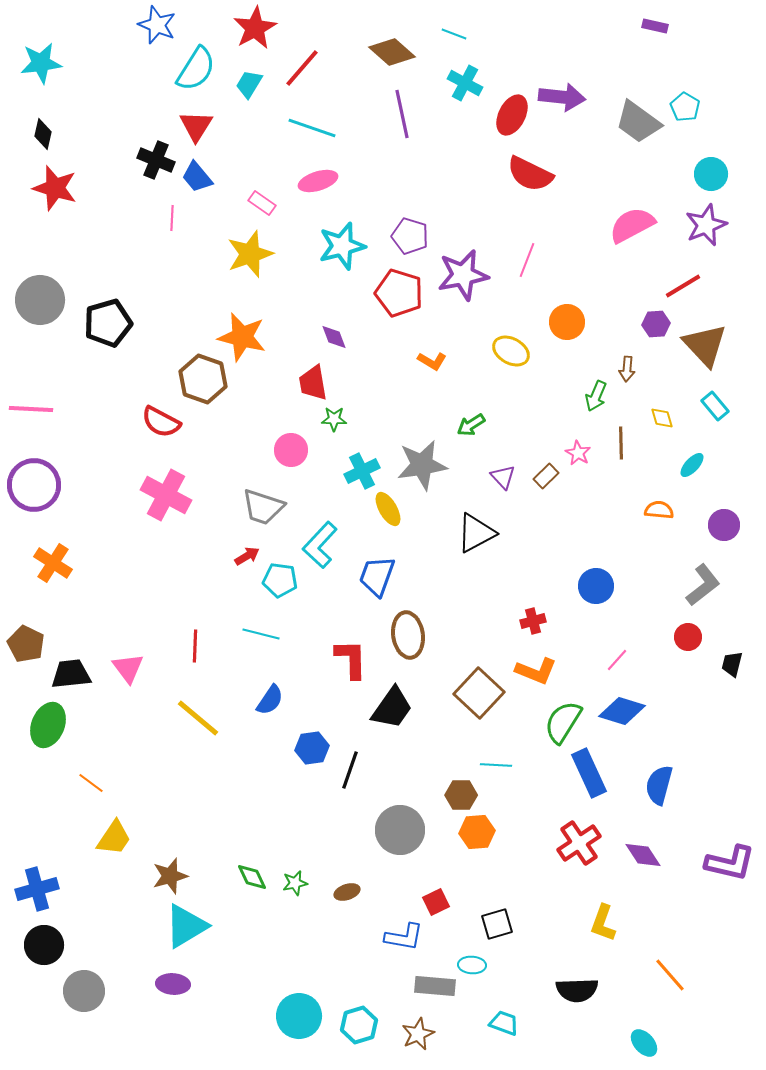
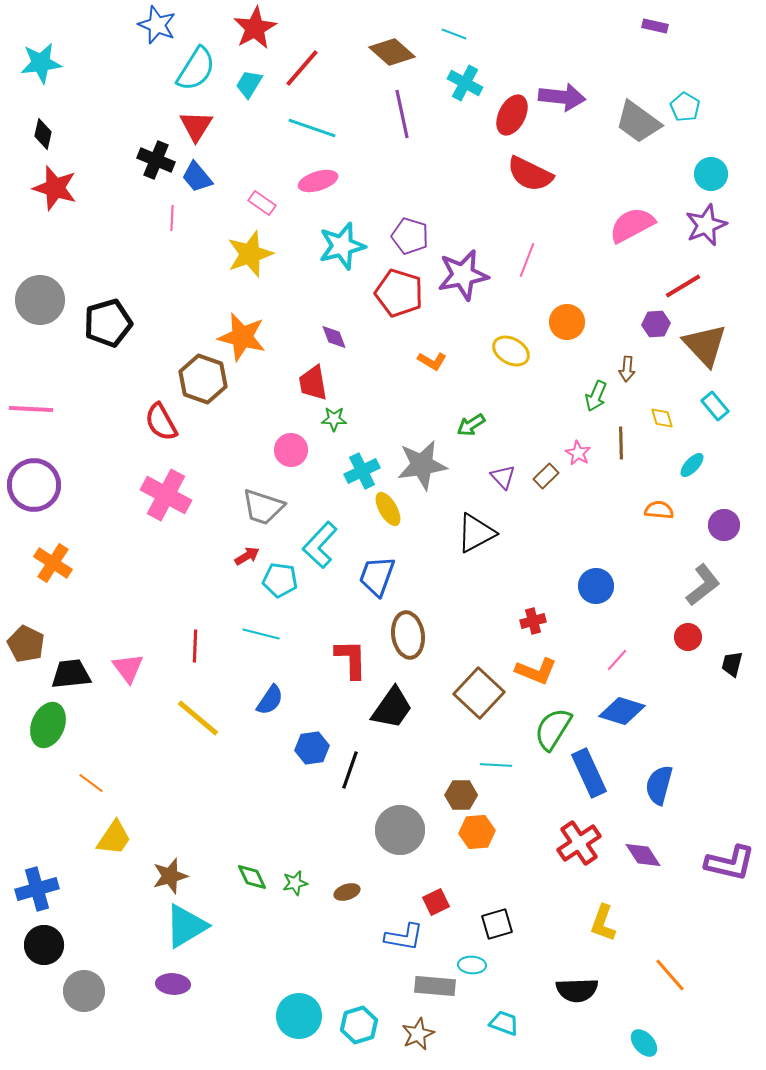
red semicircle at (161, 422): rotated 33 degrees clockwise
green semicircle at (563, 722): moved 10 px left, 7 px down
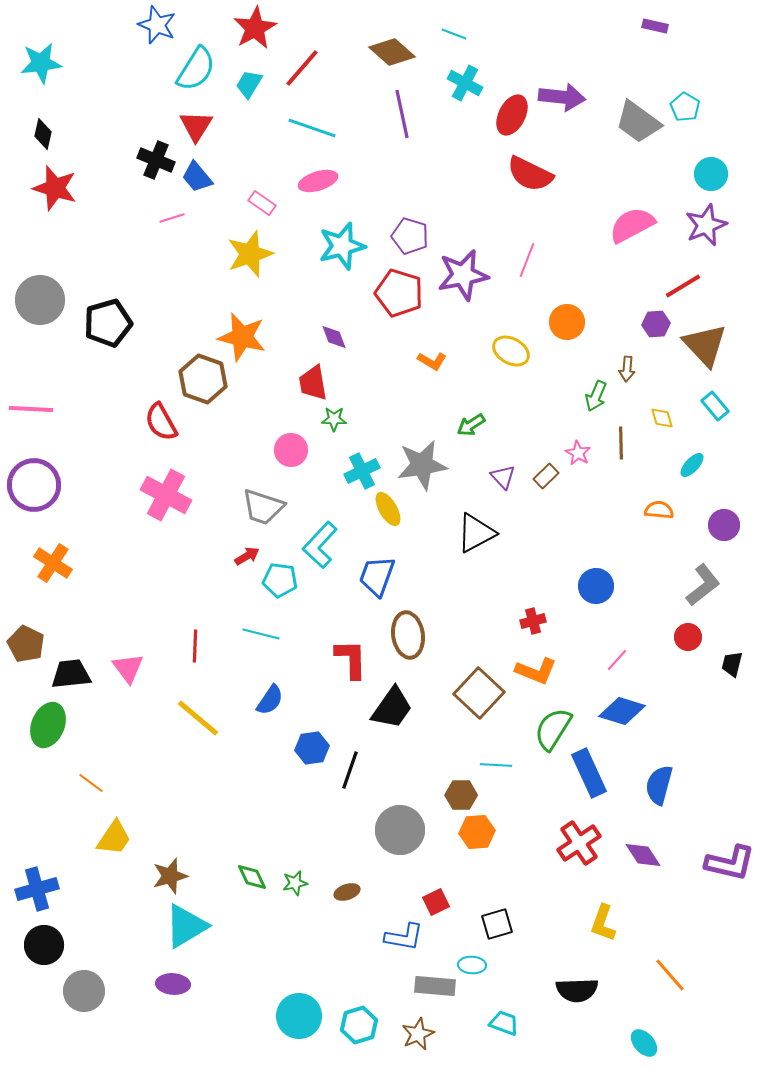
pink line at (172, 218): rotated 70 degrees clockwise
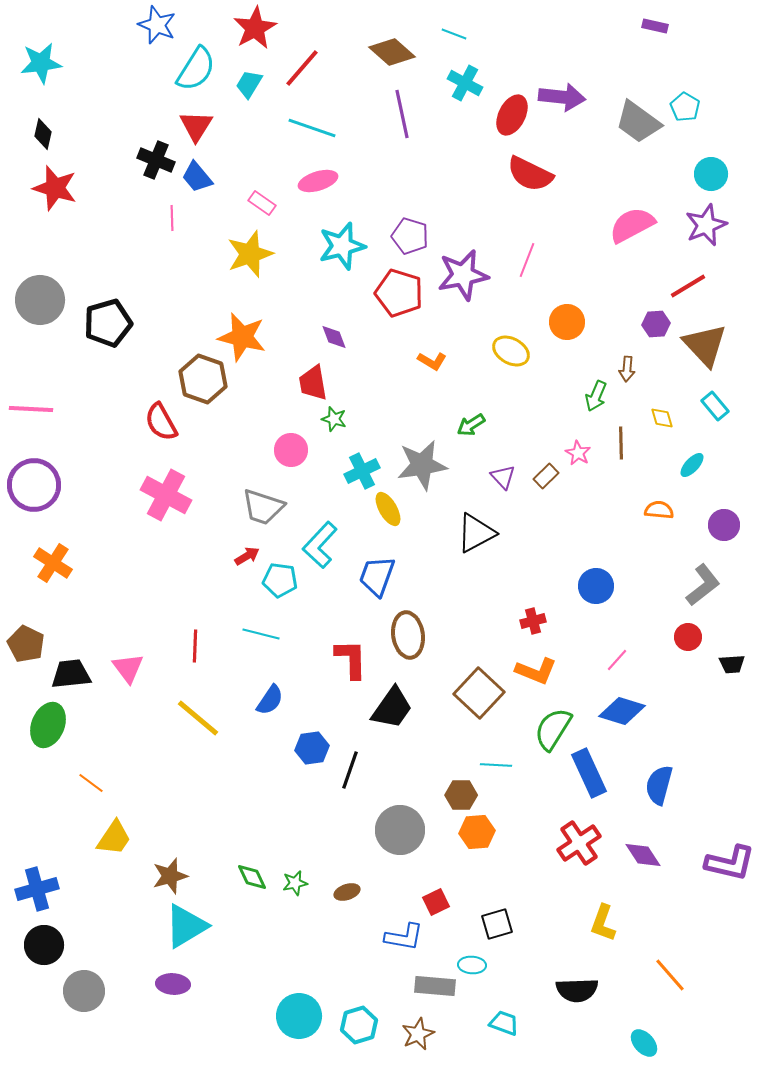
pink line at (172, 218): rotated 75 degrees counterclockwise
red line at (683, 286): moved 5 px right
green star at (334, 419): rotated 15 degrees clockwise
black trapezoid at (732, 664): rotated 108 degrees counterclockwise
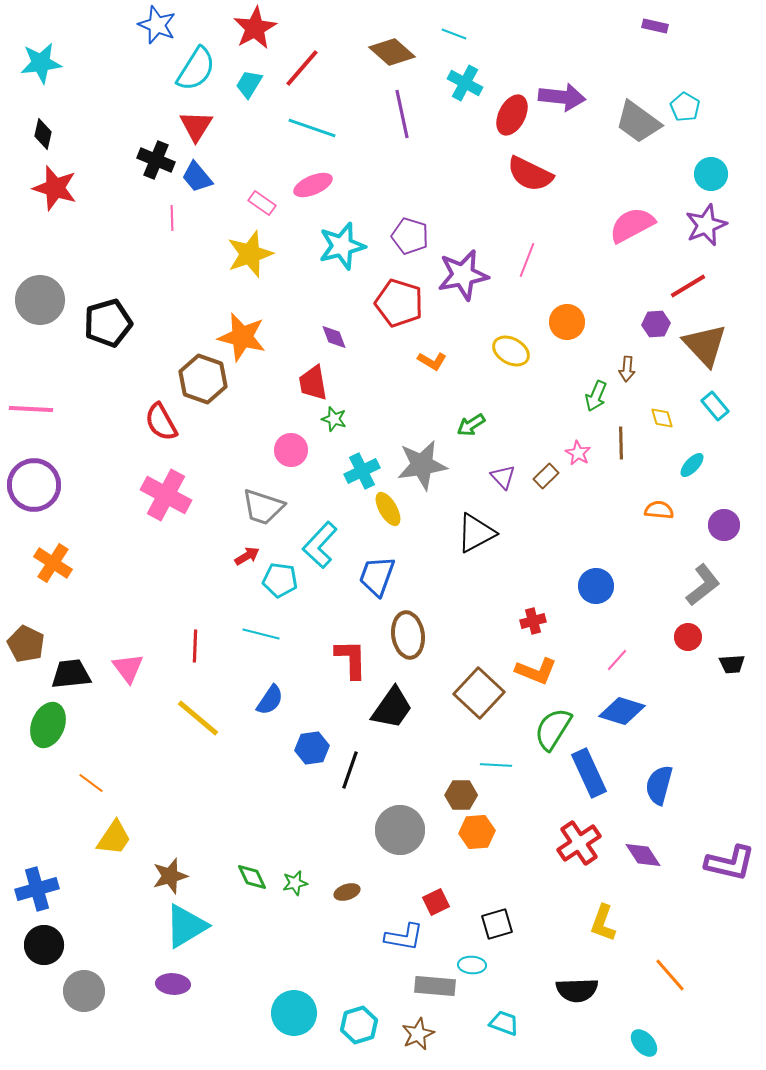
pink ellipse at (318, 181): moved 5 px left, 4 px down; rotated 6 degrees counterclockwise
red pentagon at (399, 293): moved 10 px down
cyan circle at (299, 1016): moved 5 px left, 3 px up
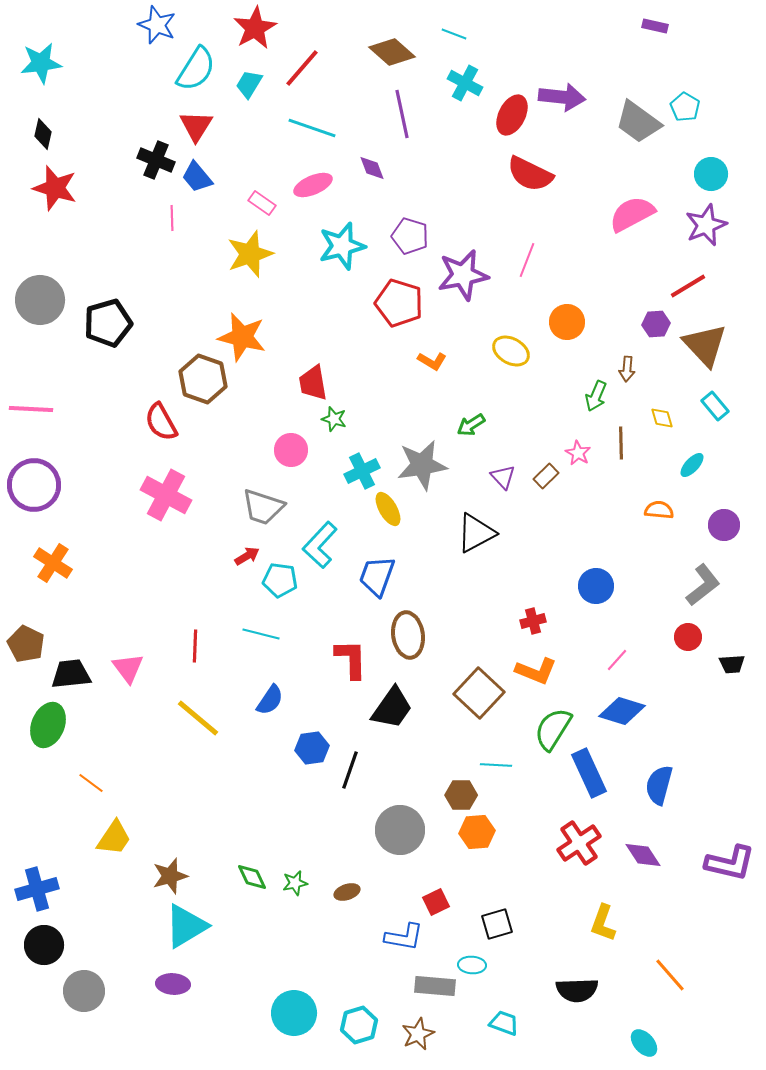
pink semicircle at (632, 225): moved 11 px up
purple diamond at (334, 337): moved 38 px right, 169 px up
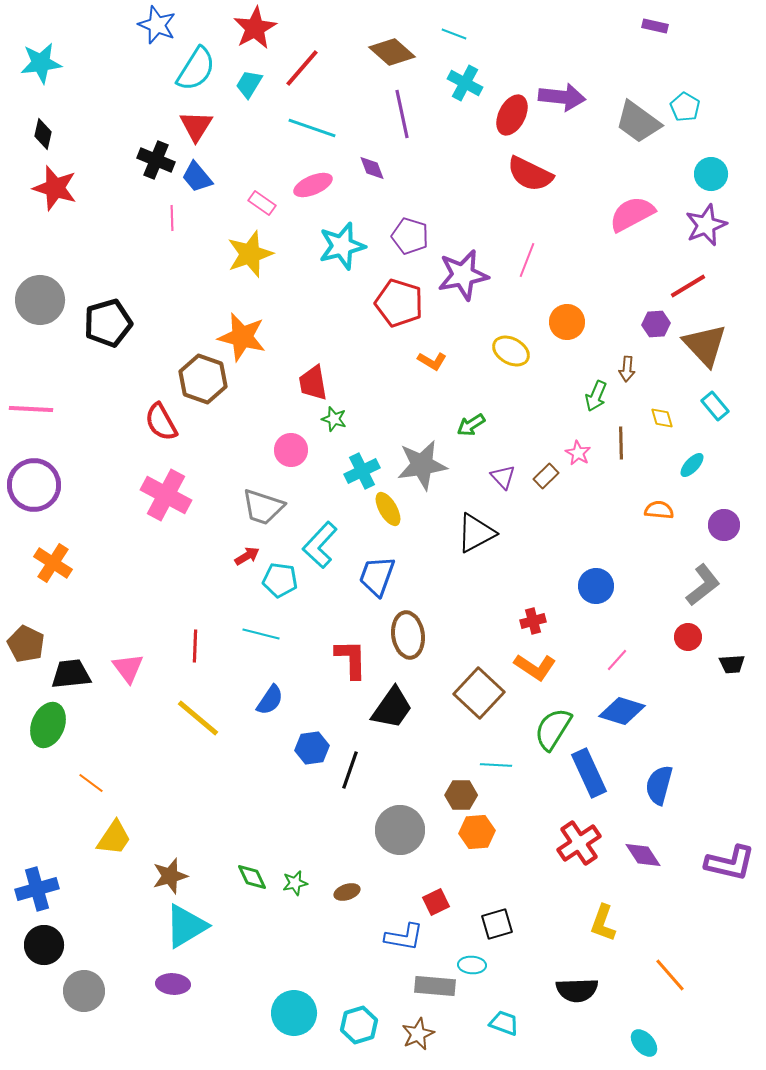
orange L-shape at (536, 671): moved 1 px left, 4 px up; rotated 12 degrees clockwise
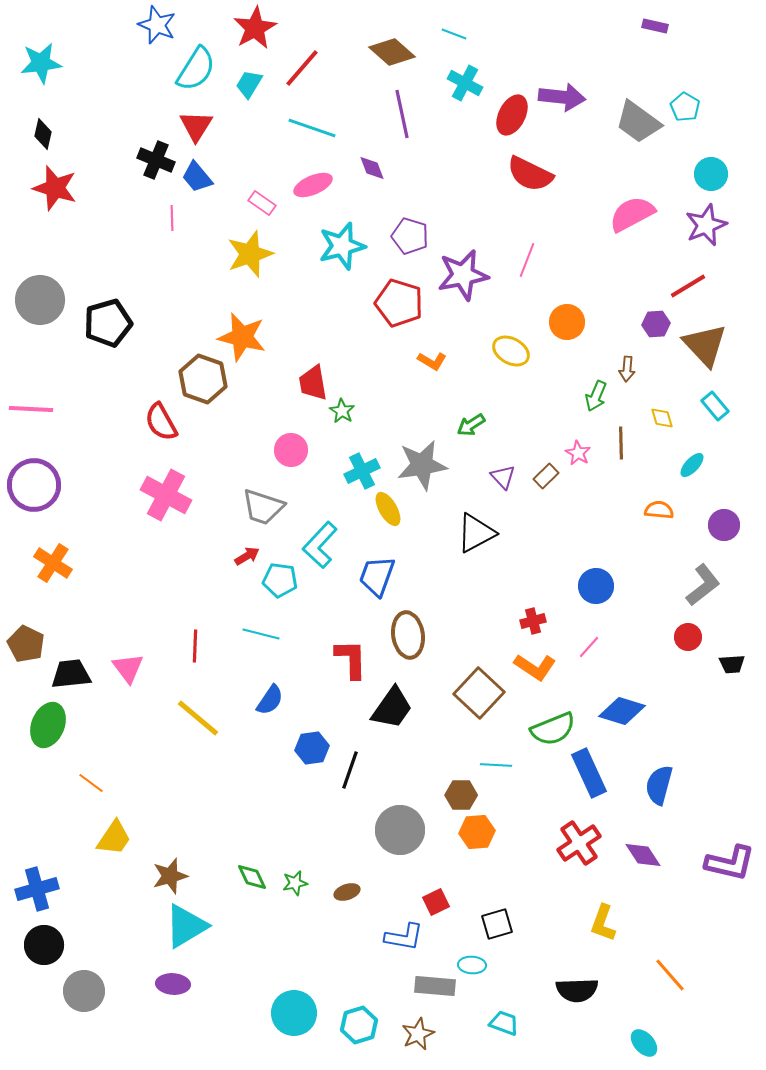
green star at (334, 419): moved 8 px right, 8 px up; rotated 15 degrees clockwise
pink line at (617, 660): moved 28 px left, 13 px up
green semicircle at (553, 729): rotated 144 degrees counterclockwise
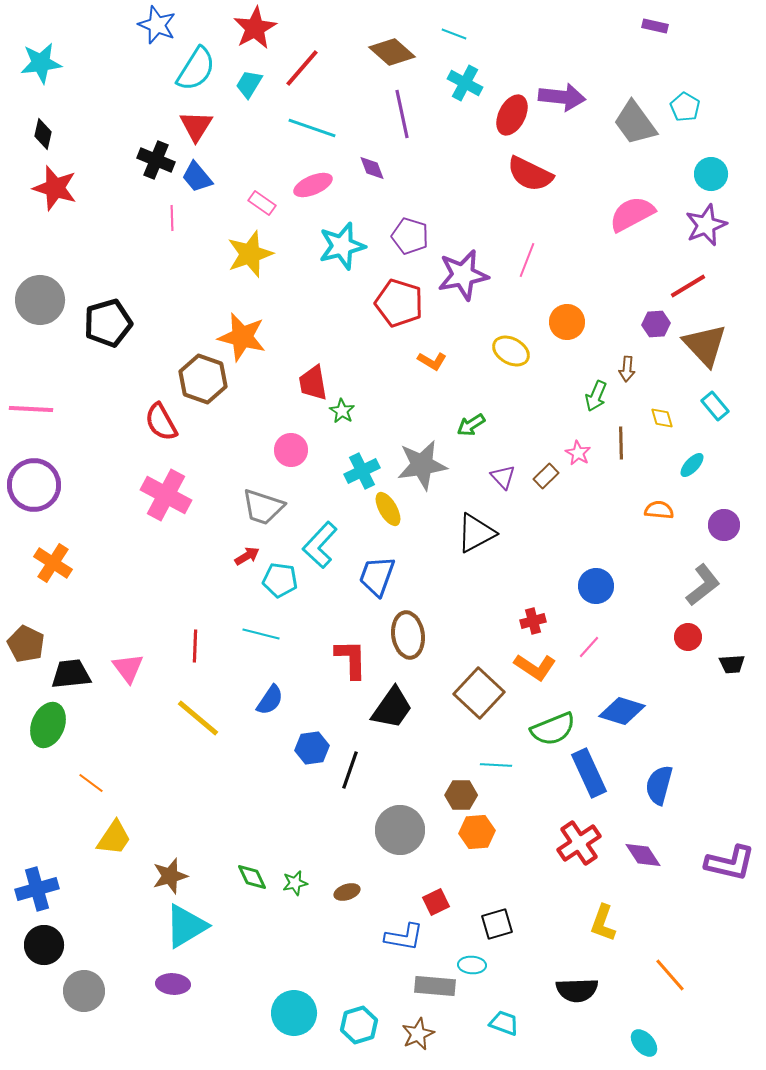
gray trapezoid at (638, 122): moved 3 px left, 1 px down; rotated 18 degrees clockwise
